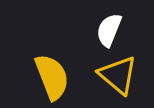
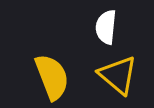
white semicircle: moved 3 px left, 3 px up; rotated 16 degrees counterclockwise
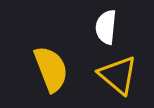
yellow semicircle: moved 1 px left, 8 px up
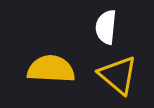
yellow semicircle: rotated 66 degrees counterclockwise
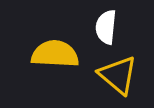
yellow semicircle: moved 4 px right, 15 px up
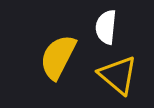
yellow semicircle: moved 3 px right, 3 px down; rotated 66 degrees counterclockwise
